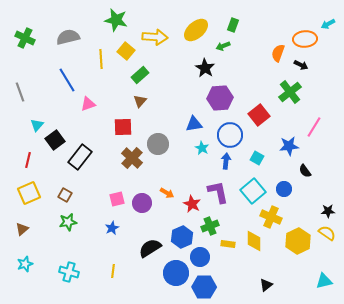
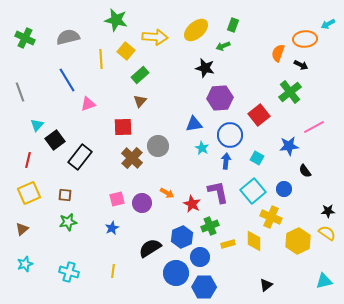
black star at (205, 68): rotated 18 degrees counterclockwise
pink line at (314, 127): rotated 30 degrees clockwise
gray circle at (158, 144): moved 2 px down
brown square at (65, 195): rotated 24 degrees counterclockwise
yellow rectangle at (228, 244): rotated 24 degrees counterclockwise
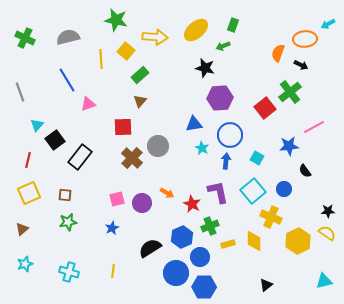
red square at (259, 115): moved 6 px right, 7 px up
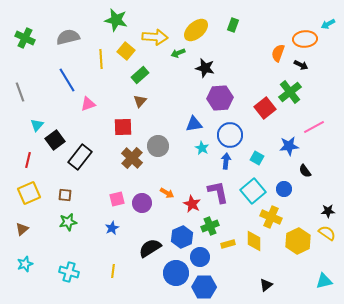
green arrow at (223, 46): moved 45 px left, 7 px down
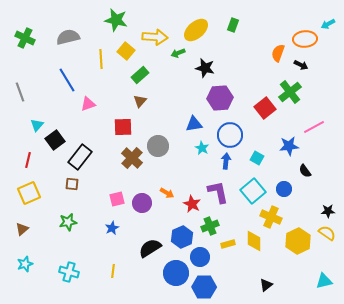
brown square at (65, 195): moved 7 px right, 11 px up
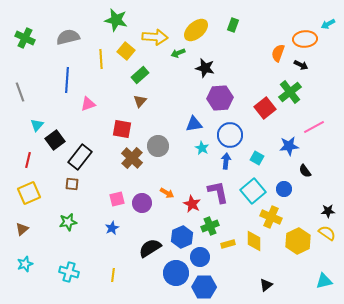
blue line at (67, 80): rotated 35 degrees clockwise
red square at (123, 127): moved 1 px left, 2 px down; rotated 12 degrees clockwise
yellow line at (113, 271): moved 4 px down
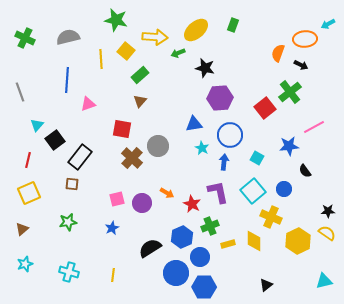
blue arrow at (226, 161): moved 2 px left, 1 px down
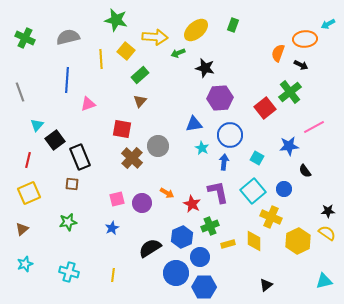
black rectangle at (80, 157): rotated 60 degrees counterclockwise
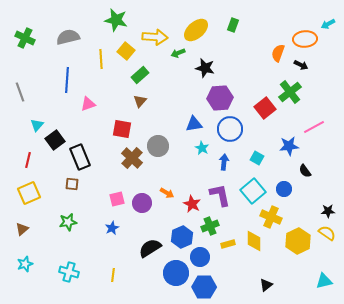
blue circle at (230, 135): moved 6 px up
purple L-shape at (218, 192): moved 2 px right, 3 px down
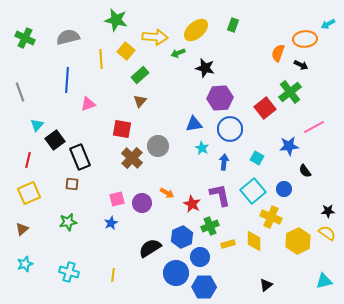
blue star at (112, 228): moved 1 px left, 5 px up
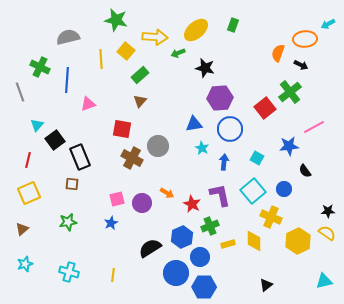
green cross at (25, 38): moved 15 px right, 29 px down
brown cross at (132, 158): rotated 15 degrees counterclockwise
